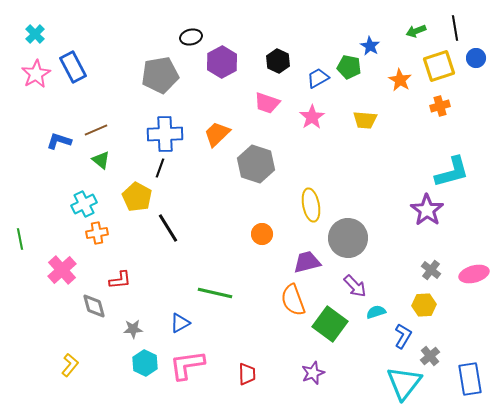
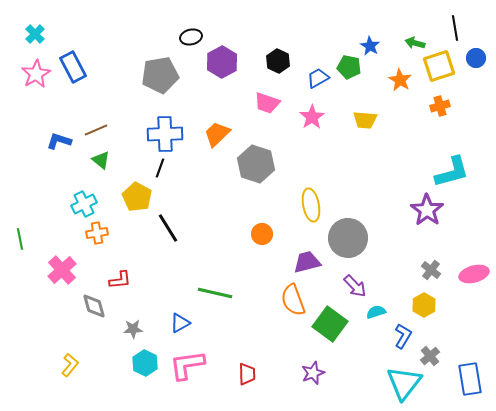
green arrow at (416, 31): moved 1 px left, 12 px down; rotated 36 degrees clockwise
yellow hexagon at (424, 305): rotated 25 degrees counterclockwise
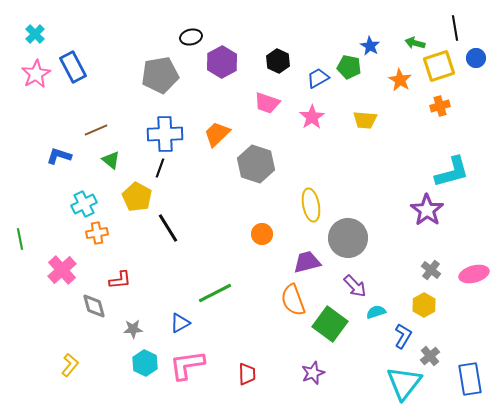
blue L-shape at (59, 141): moved 15 px down
green triangle at (101, 160): moved 10 px right
green line at (215, 293): rotated 40 degrees counterclockwise
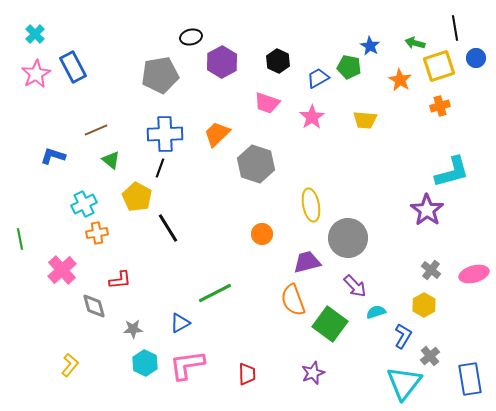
blue L-shape at (59, 156): moved 6 px left
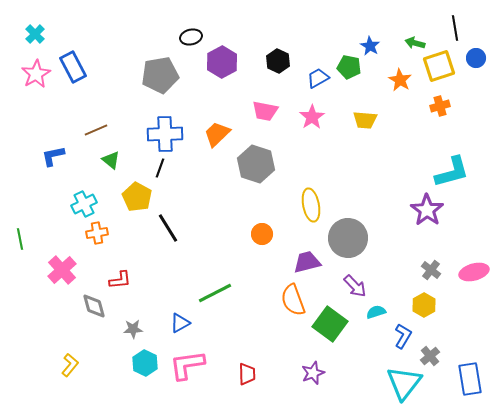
pink trapezoid at (267, 103): moved 2 px left, 8 px down; rotated 8 degrees counterclockwise
blue L-shape at (53, 156): rotated 30 degrees counterclockwise
pink ellipse at (474, 274): moved 2 px up
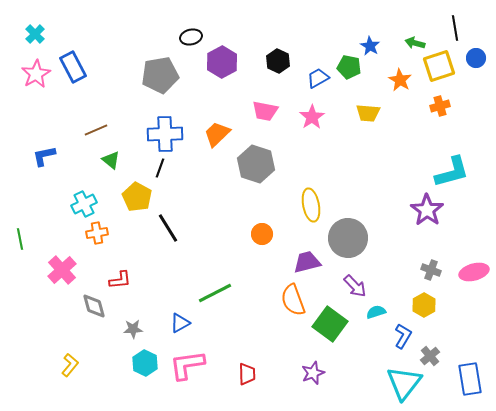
yellow trapezoid at (365, 120): moved 3 px right, 7 px up
blue L-shape at (53, 156): moved 9 px left
gray cross at (431, 270): rotated 18 degrees counterclockwise
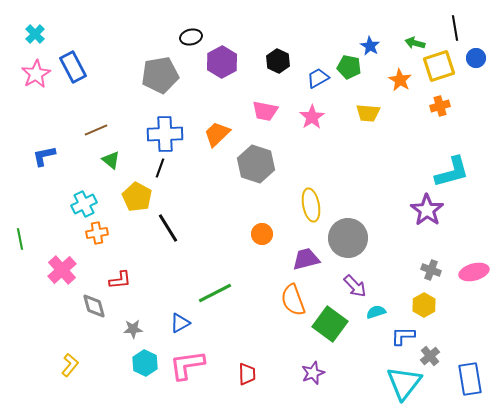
purple trapezoid at (307, 262): moved 1 px left, 3 px up
blue L-shape at (403, 336): rotated 120 degrees counterclockwise
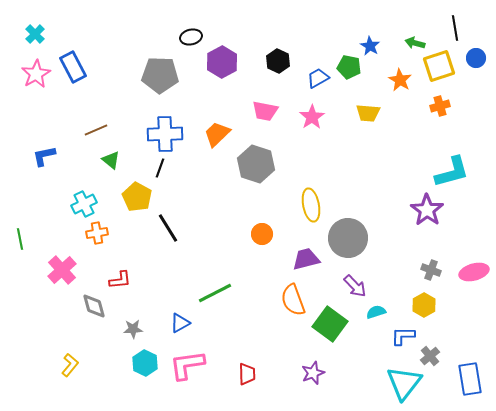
gray pentagon at (160, 75): rotated 12 degrees clockwise
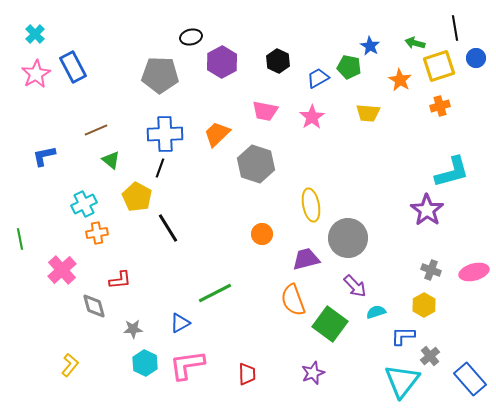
blue rectangle at (470, 379): rotated 32 degrees counterclockwise
cyan triangle at (404, 383): moved 2 px left, 2 px up
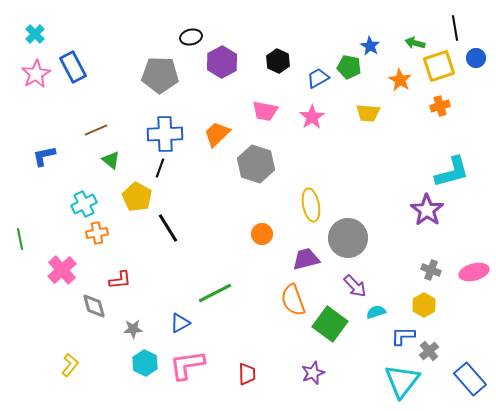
gray cross at (430, 356): moved 1 px left, 5 px up
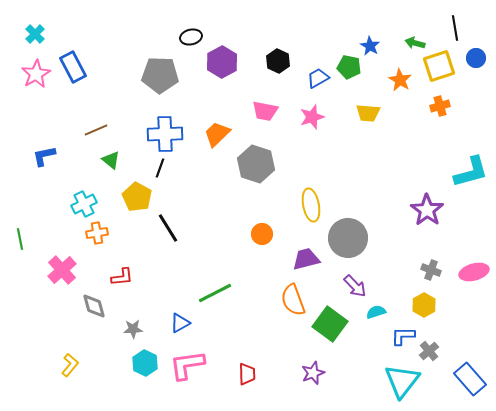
pink star at (312, 117): rotated 15 degrees clockwise
cyan L-shape at (452, 172): moved 19 px right
red L-shape at (120, 280): moved 2 px right, 3 px up
